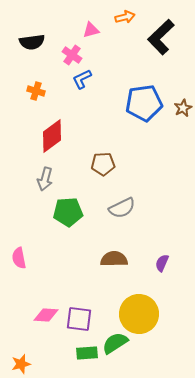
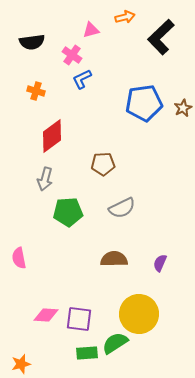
purple semicircle: moved 2 px left
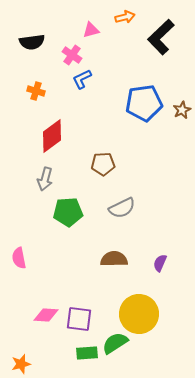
brown star: moved 1 px left, 2 px down
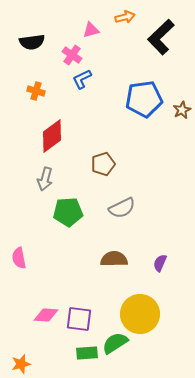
blue pentagon: moved 4 px up
brown pentagon: rotated 15 degrees counterclockwise
yellow circle: moved 1 px right
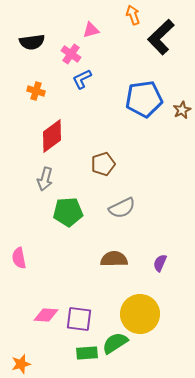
orange arrow: moved 8 px right, 2 px up; rotated 96 degrees counterclockwise
pink cross: moved 1 px left, 1 px up
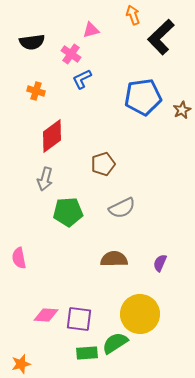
blue pentagon: moved 1 px left, 2 px up
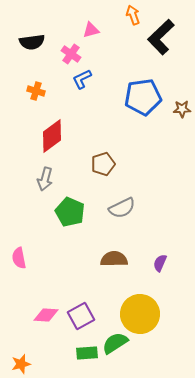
brown star: moved 1 px up; rotated 24 degrees clockwise
green pentagon: moved 2 px right; rotated 28 degrees clockwise
purple square: moved 2 px right, 3 px up; rotated 36 degrees counterclockwise
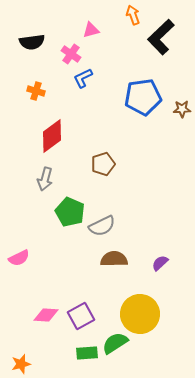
blue L-shape: moved 1 px right, 1 px up
gray semicircle: moved 20 px left, 18 px down
pink semicircle: rotated 105 degrees counterclockwise
purple semicircle: rotated 24 degrees clockwise
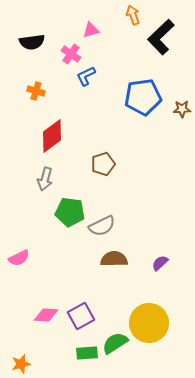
blue L-shape: moved 3 px right, 2 px up
green pentagon: rotated 16 degrees counterclockwise
yellow circle: moved 9 px right, 9 px down
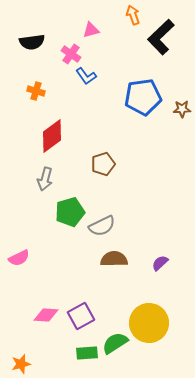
blue L-shape: rotated 100 degrees counterclockwise
green pentagon: rotated 24 degrees counterclockwise
